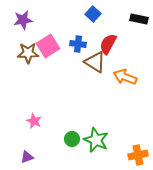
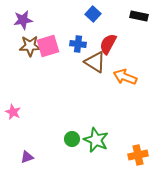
black rectangle: moved 3 px up
pink square: rotated 15 degrees clockwise
brown star: moved 2 px right, 7 px up
pink star: moved 21 px left, 9 px up
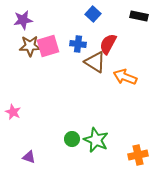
purple triangle: moved 2 px right; rotated 40 degrees clockwise
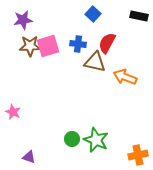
red semicircle: moved 1 px left, 1 px up
brown triangle: rotated 20 degrees counterclockwise
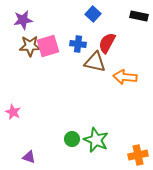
orange arrow: rotated 15 degrees counterclockwise
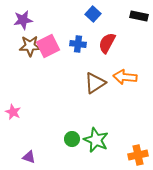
pink square: rotated 10 degrees counterclockwise
brown triangle: moved 21 px down; rotated 45 degrees counterclockwise
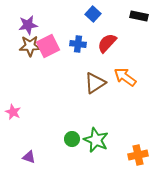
purple star: moved 5 px right, 5 px down
red semicircle: rotated 15 degrees clockwise
orange arrow: rotated 30 degrees clockwise
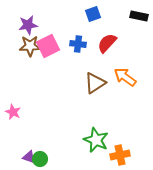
blue square: rotated 28 degrees clockwise
green circle: moved 32 px left, 20 px down
orange cross: moved 18 px left
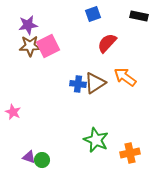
blue cross: moved 40 px down
orange cross: moved 10 px right, 2 px up
green circle: moved 2 px right, 1 px down
